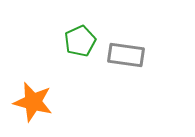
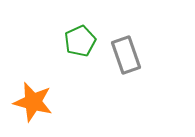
gray rectangle: rotated 63 degrees clockwise
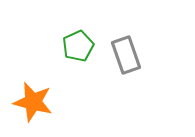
green pentagon: moved 2 px left, 5 px down
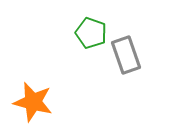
green pentagon: moved 13 px right, 13 px up; rotated 28 degrees counterclockwise
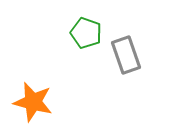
green pentagon: moved 5 px left
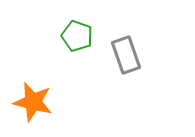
green pentagon: moved 9 px left, 3 px down
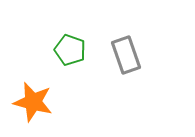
green pentagon: moved 7 px left, 14 px down
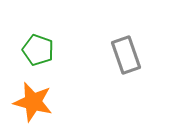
green pentagon: moved 32 px left
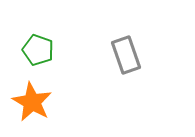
orange star: moved 1 px left; rotated 15 degrees clockwise
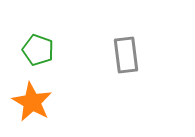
gray rectangle: rotated 12 degrees clockwise
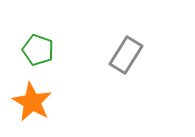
gray rectangle: rotated 39 degrees clockwise
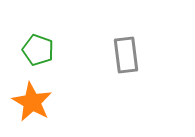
gray rectangle: rotated 39 degrees counterclockwise
